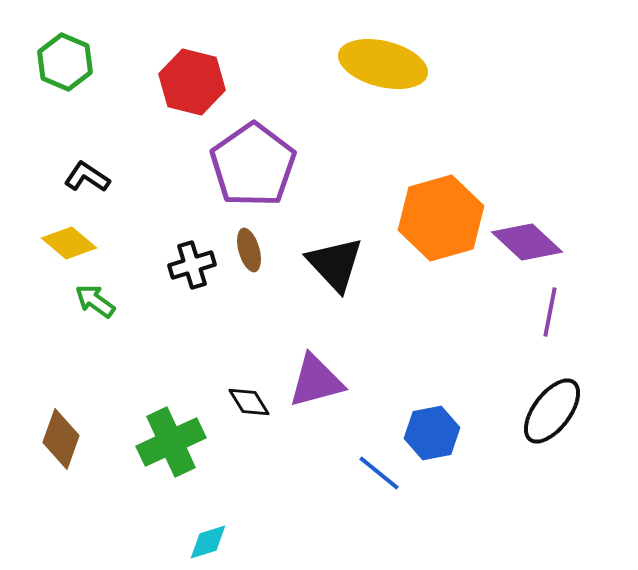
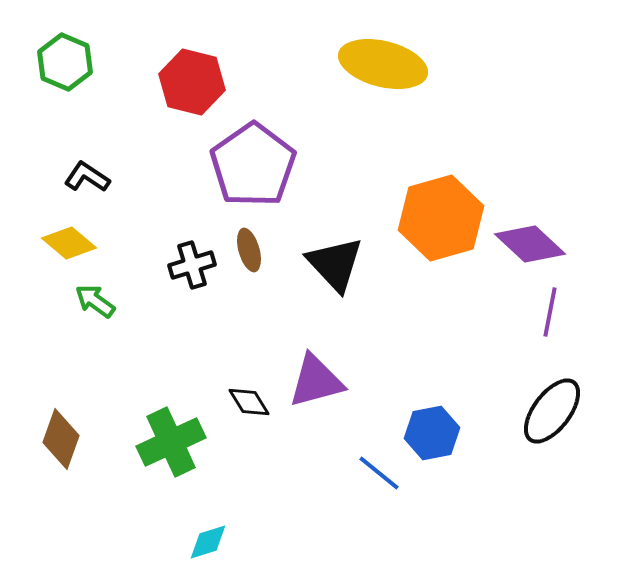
purple diamond: moved 3 px right, 2 px down
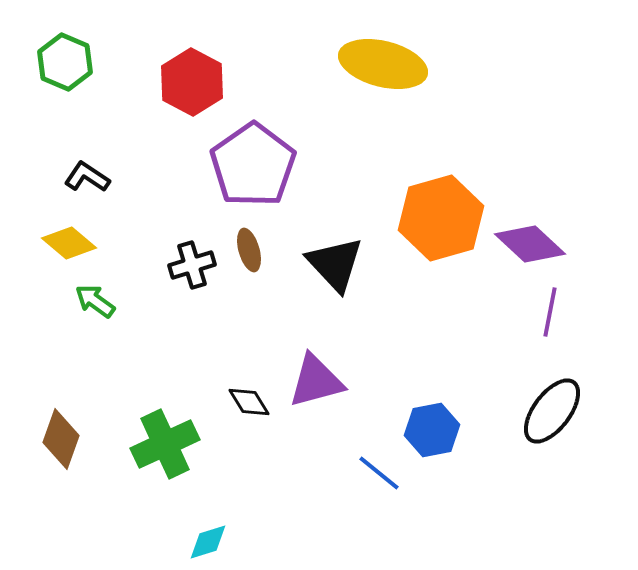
red hexagon: rotated 14 degrees clockwise
blue hexagon: moved 3 px up
green cross: moved 6 px left, 2 px down
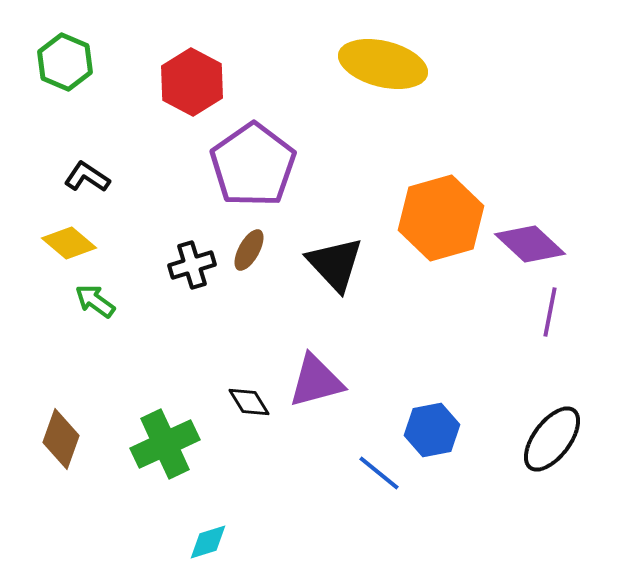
brown ellipse: rotated 45 degrees clockwise
black ellipse: moved 28 px down
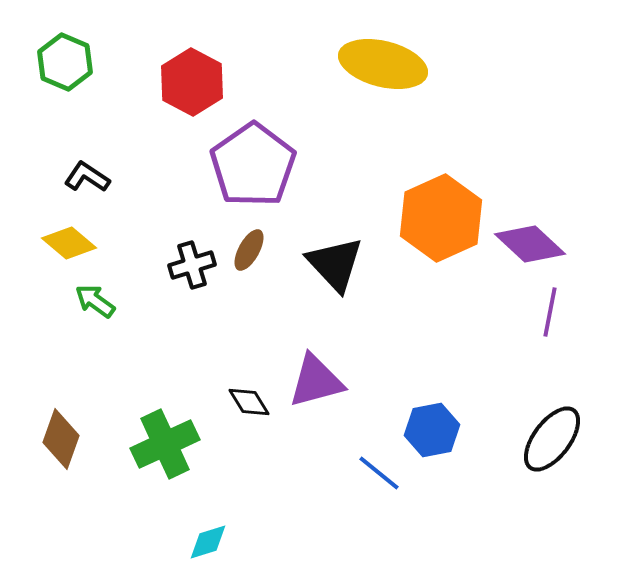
orange hexagon: rotated 8 degrees counterclockwise
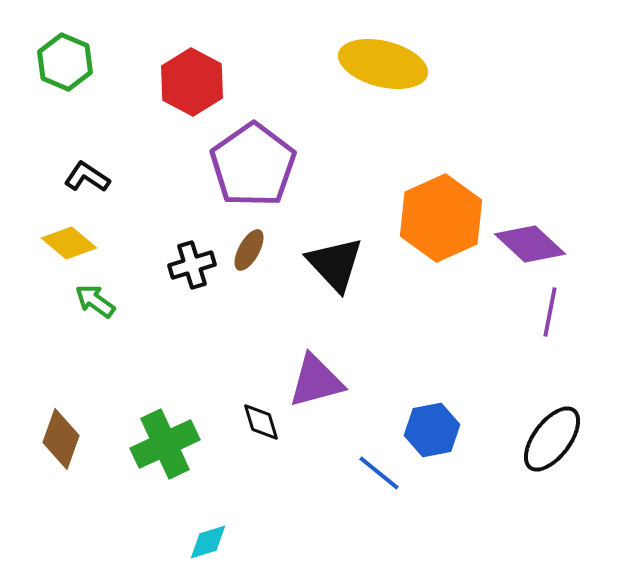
black diamond: moved 12 px right, 20 px down; rotated 15 degrees clockwise
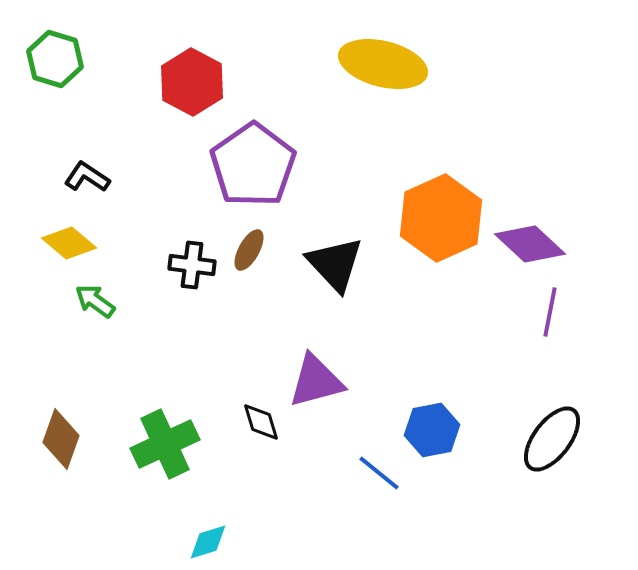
green hexagon: moved 10 px left, 3 px up; rotated 6 degrees counterclockwise
black cross: rotated 24 degrees clockwise
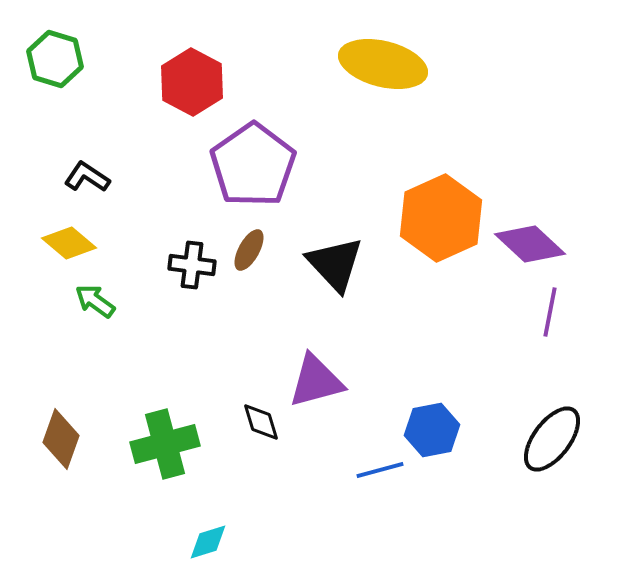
green cross: rotated 10 degrees clockwise
blue line: moved 1 px right, 3 px up; rotated 54 degrees counterclockwise
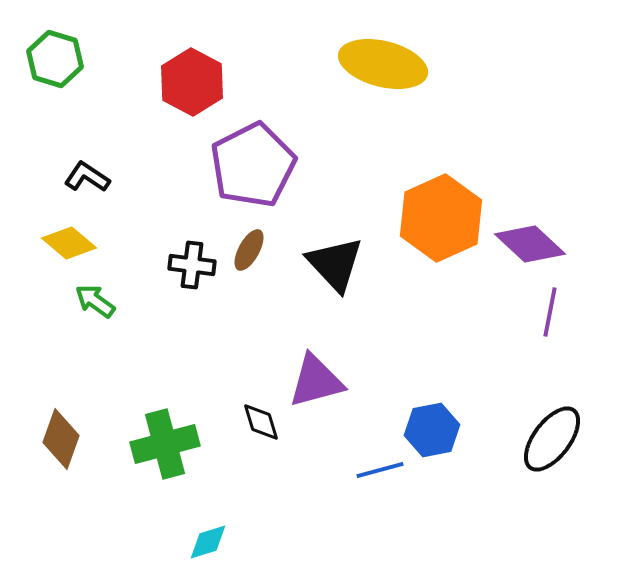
purple pentagon: rotated 8 degrees clockwise
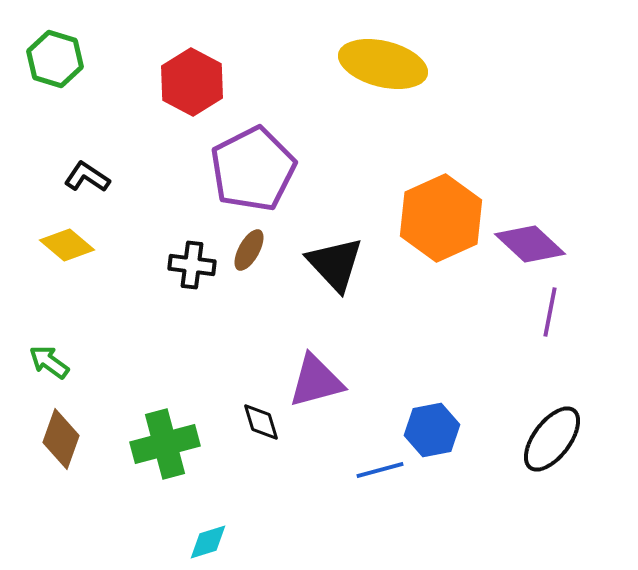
purple pentagon: moved 4 px down
yellow diamond: moved 2 px left, 2 px down
green arrow: moved 46 px left, 61 px down
